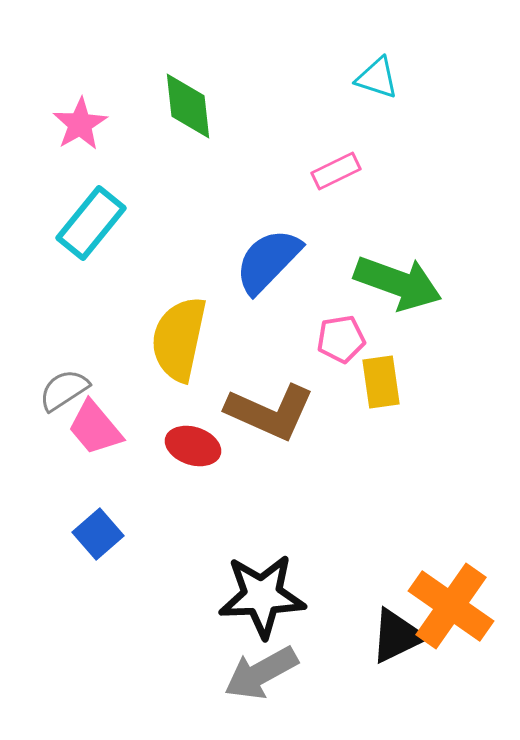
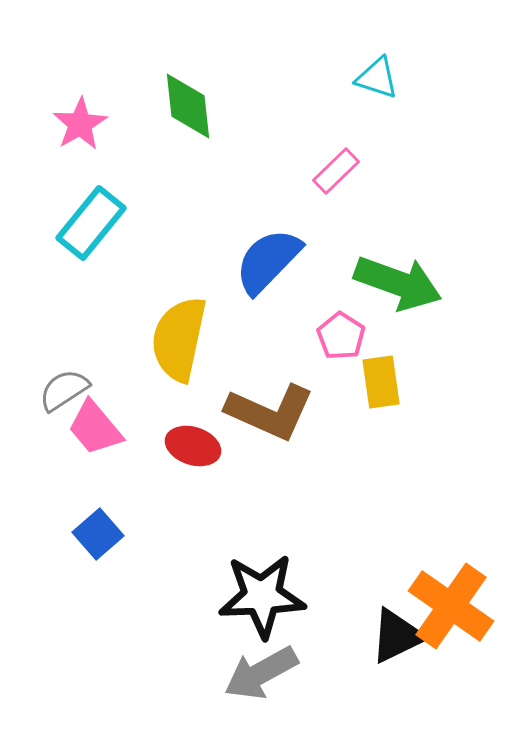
pink rectangle: rotated 18 degrees counterclockwise
pink pentagon: moved 3 px up; rotated 30 degrees counterclockwise
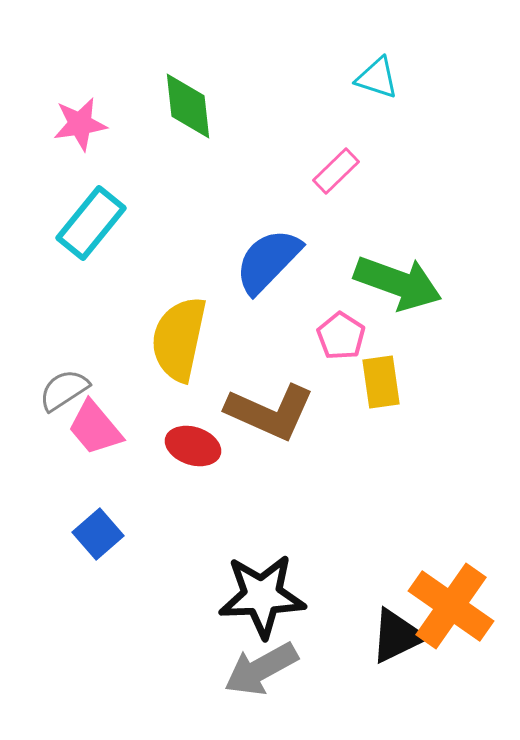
pink star: rotated 22 degrees clockwise
gray arrow: moved 4 px up
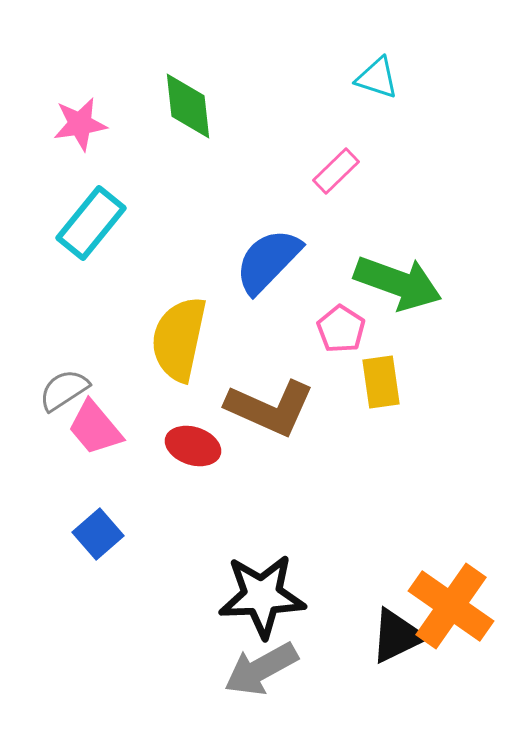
pink pentagon: moved 7 px up
brown L-shape: moved 4 px up
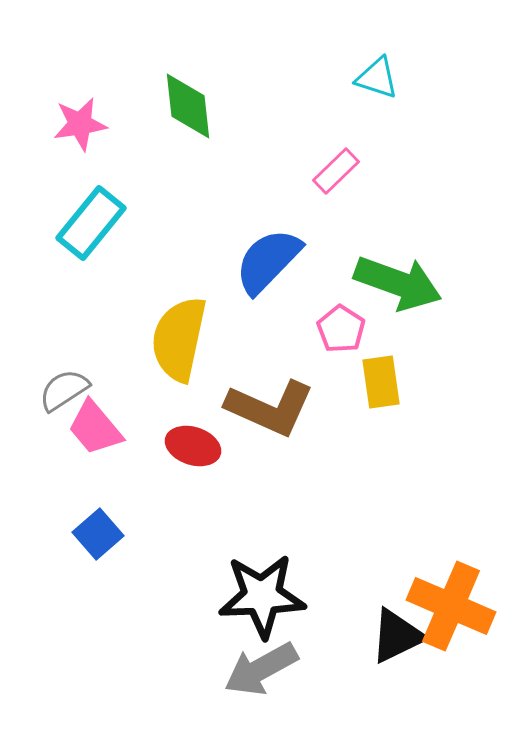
orange cross: rotated 12 degrees counterclockwise
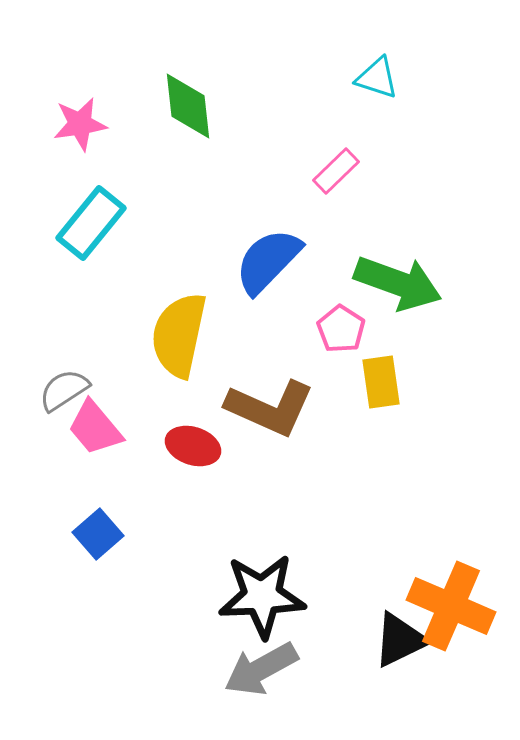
yellow semicircle: moved 4 px up
black triangle: moved 3 px right, 4 px down
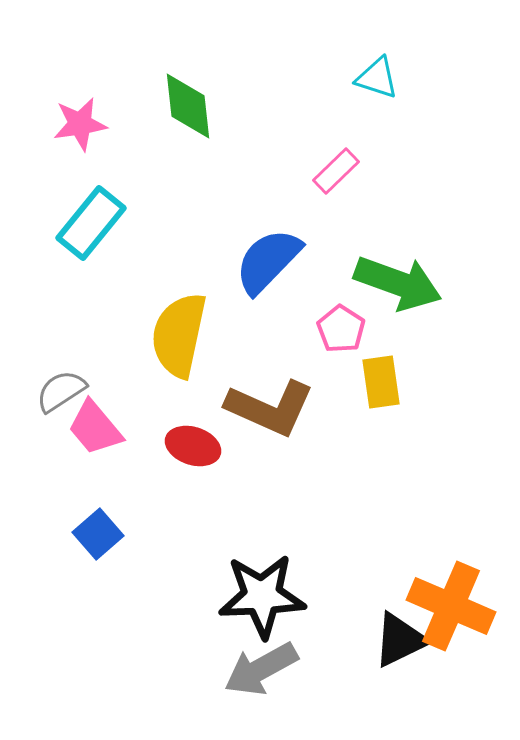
gray semicircle: moved 3 px left, 1 px down
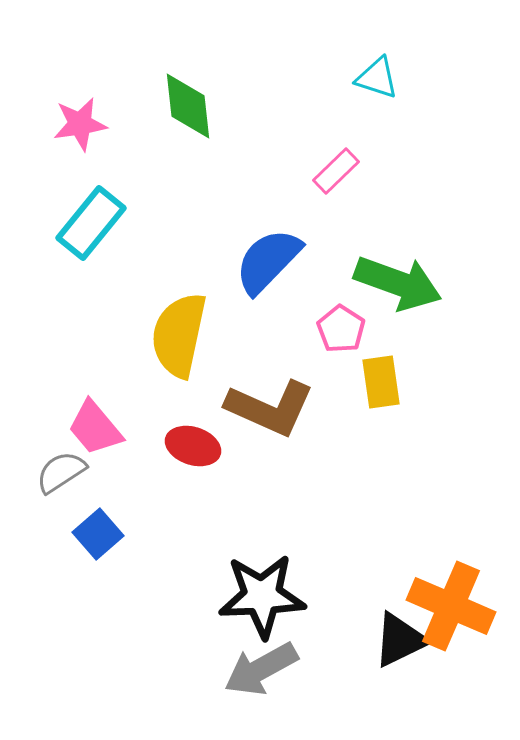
gray semicircle: moved 81 px down
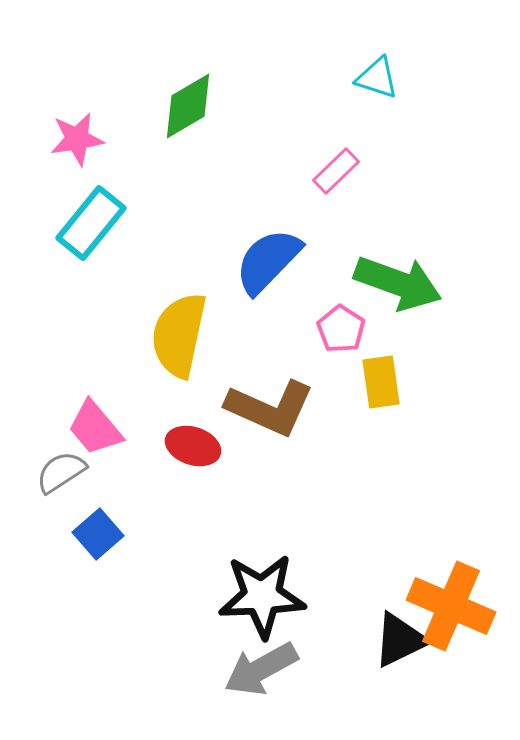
green diamond: rotated 66 degrees clockwise
pink star: moved 3 px left, 15 px down
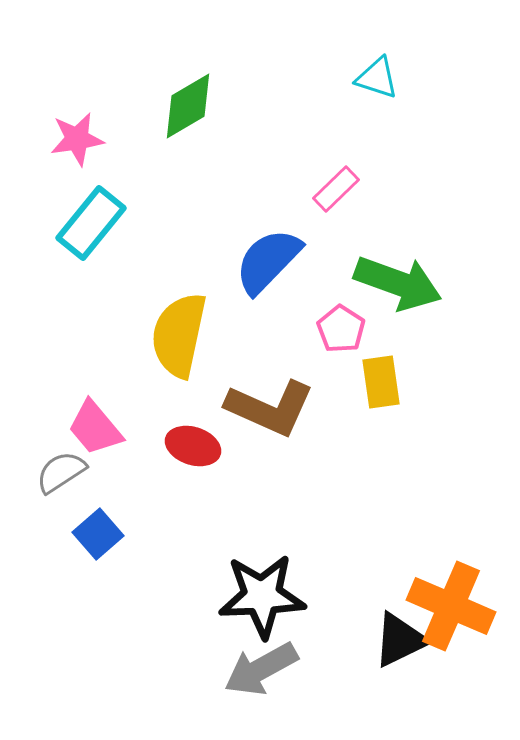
pink rectangle: moved 18 px down
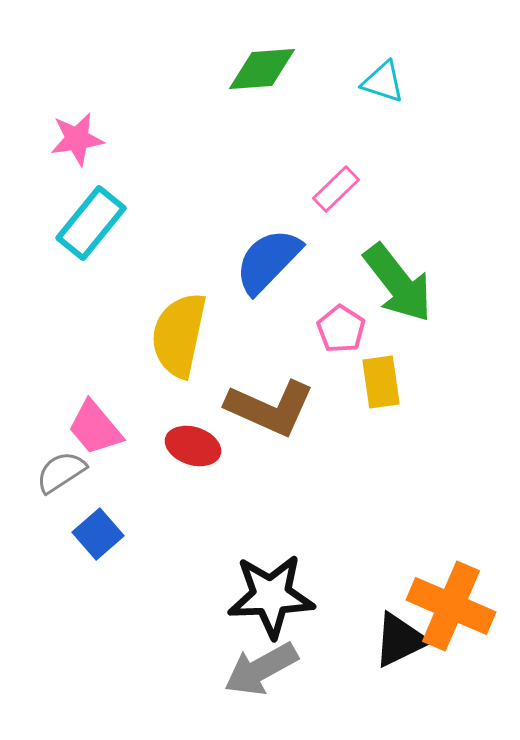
cyan triangle: moved 6 px right, 4 px down
green diamond: moved 74 px right, 37 px up; rotated 26 degrees clockwise
green arrow: rotated 32 degrees clockwise
black star: moved 9 px right
